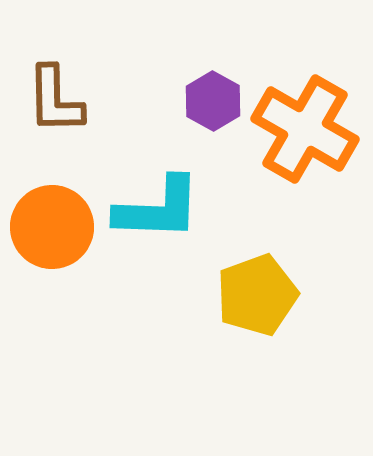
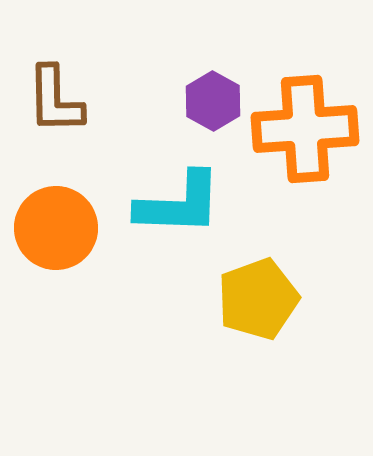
orange cross: rotated 34 degrees counterclockwise
cyan L-shape: moved 21 px right, 5 px up
orange circle: moved 4 px right, 1 px down
yellow pentagon: moved 1 px right, 4 px down
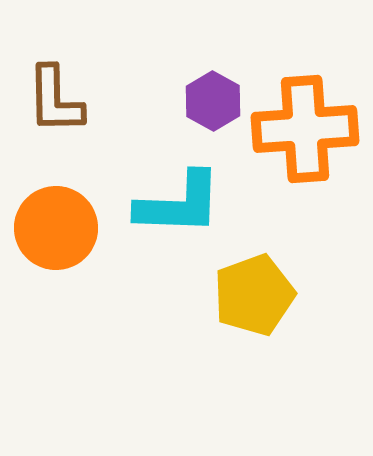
yellow pentagon: moved 4 px left, 4 px up
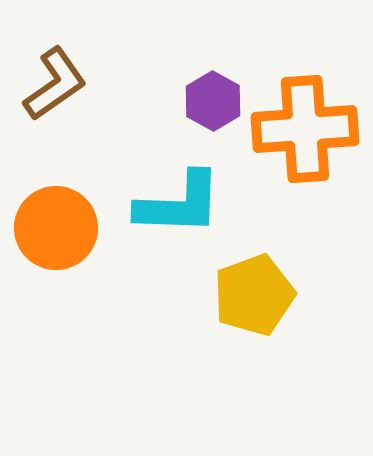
brown L-shape: moved 16 px up; rotated 124 degrees counterclockwise
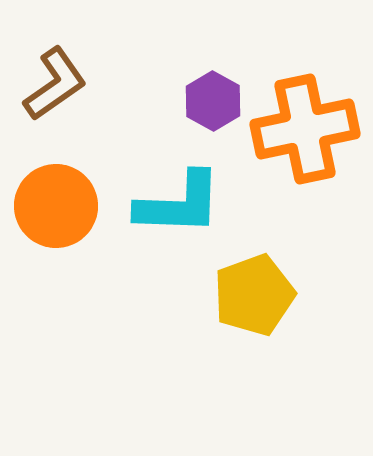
orange cross: rotated 8 degrees counterclockwise
orange circle: moved 22 px up
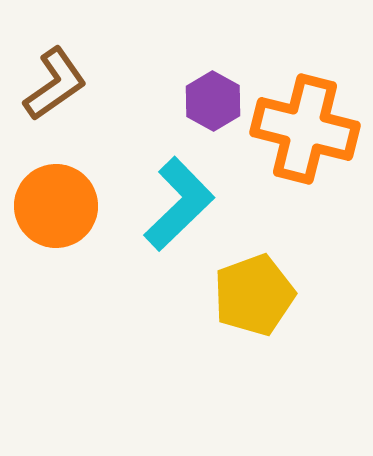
orange cross: rotated 26 degrees clockwise
cyan L-shape: rotated 46 degrees counterclockwise
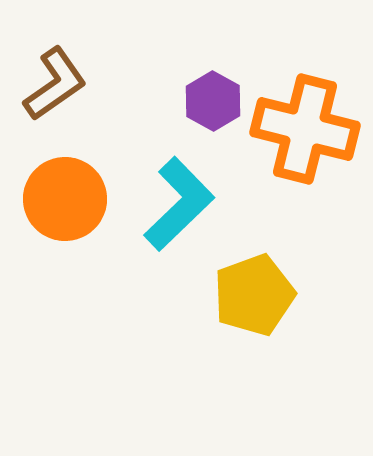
orange circle: moved 9 px right, 7 px up
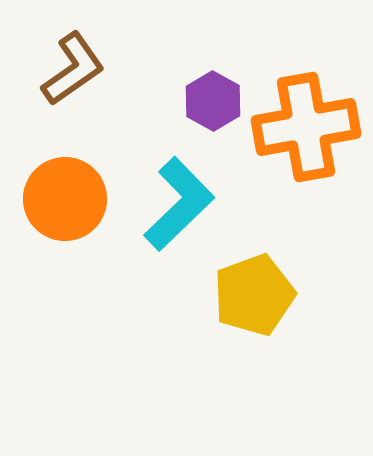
brown L-shape: moved 18 px right, 15 px up
orange cross: moved 1 px right, 2 px up; rotated 24 degrees counterclockwise
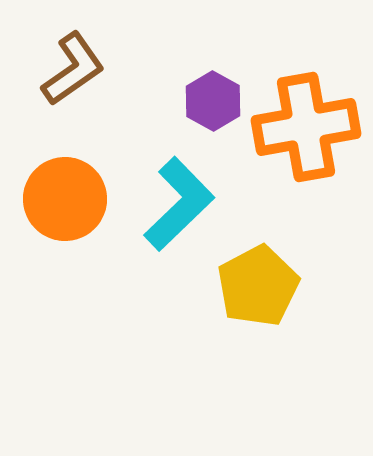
yellow pentagon: moved 4 px right, 9 px up; rotated 8 degrees counterclockwise
